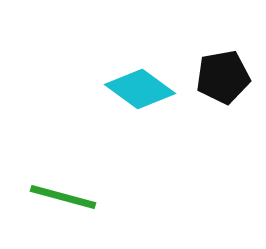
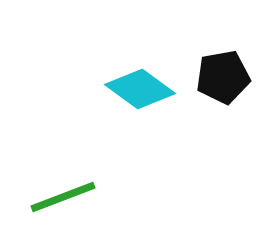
green line: rotated 36 degrees counterclockwise
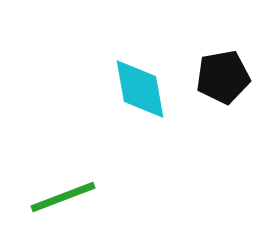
cyan diamond: rotated 44 degrees clockwise
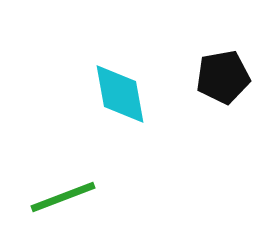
cyan diamond: moved 20 px left, 5 px down
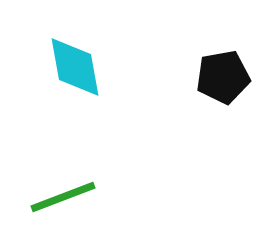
cyan diamond: moved 45 px left, 27 px up
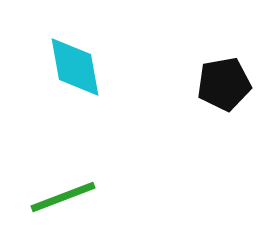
black pentagon: moved 1 px right, 7 px down
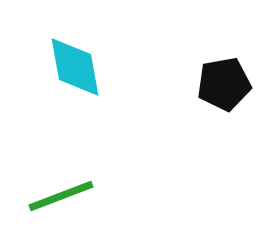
green line: moved 2 px left, 1 px up
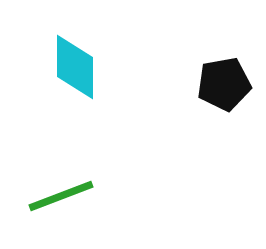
cyan diamond: rotated 10 degrees clockwise
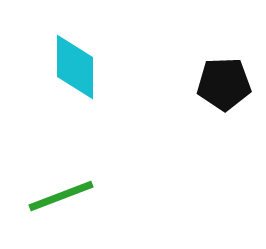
black pentagon: rotated 8 degrees clockwise
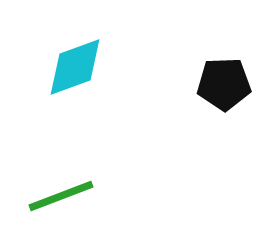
cyan diamond: rotated 70 degrees clockwise
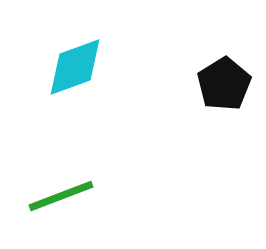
black pentagon: rotated 30 degrees counterclockwise
